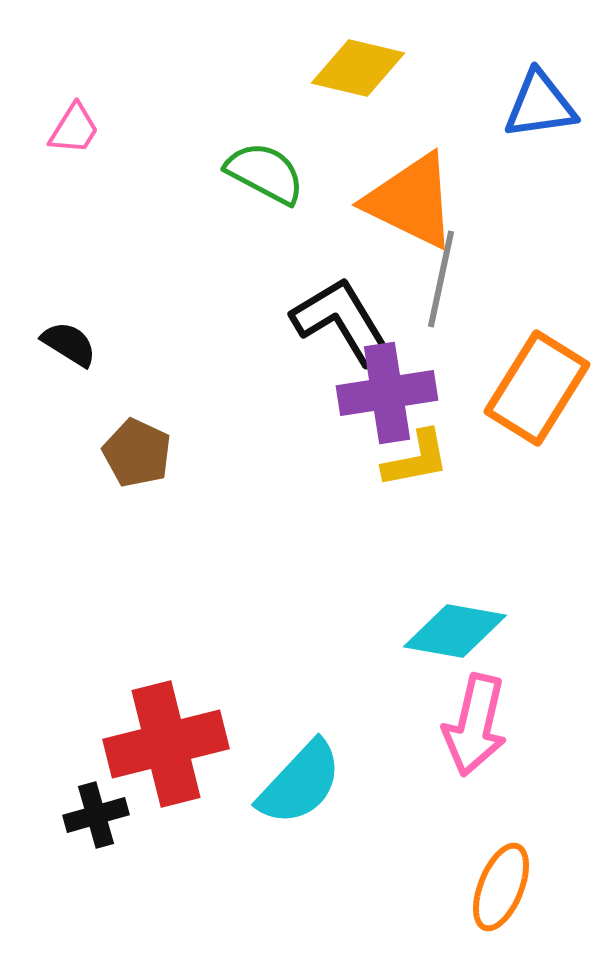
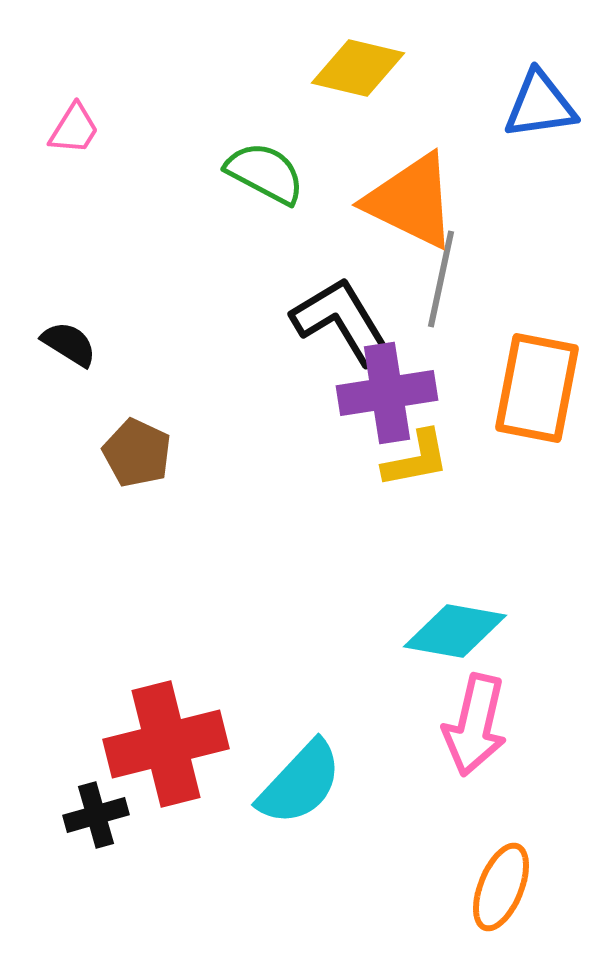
orange rectangle: rotated 21 degrees counterclockwise
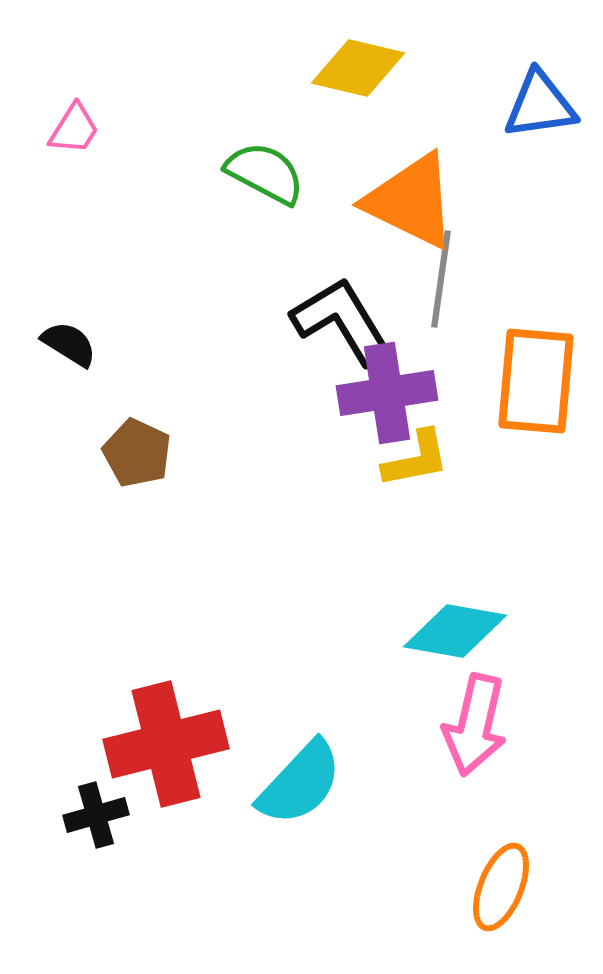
gray line: rotated 4 degrees counterclockwise
orange rectangle: moved 1 px left, 7 px up; rotated 6 degrees counterclockwise
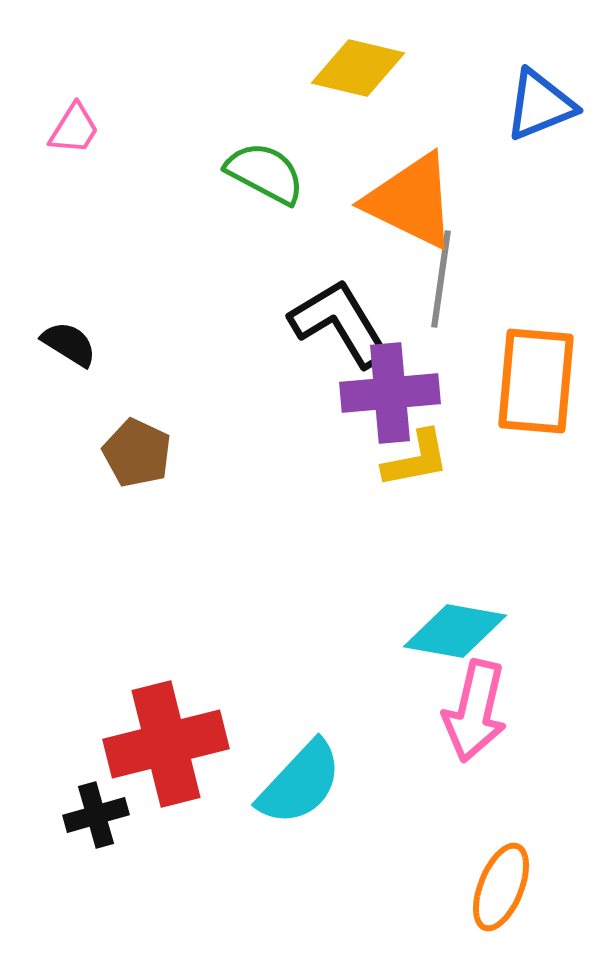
blue triangle: rotated 14 degrees counterclockwise
black L-shape: moved 2 px left, 2 px down
purple cross: moved 3 px right; rotated 4 degrees clockwise
pink arrow: moved 14 px up
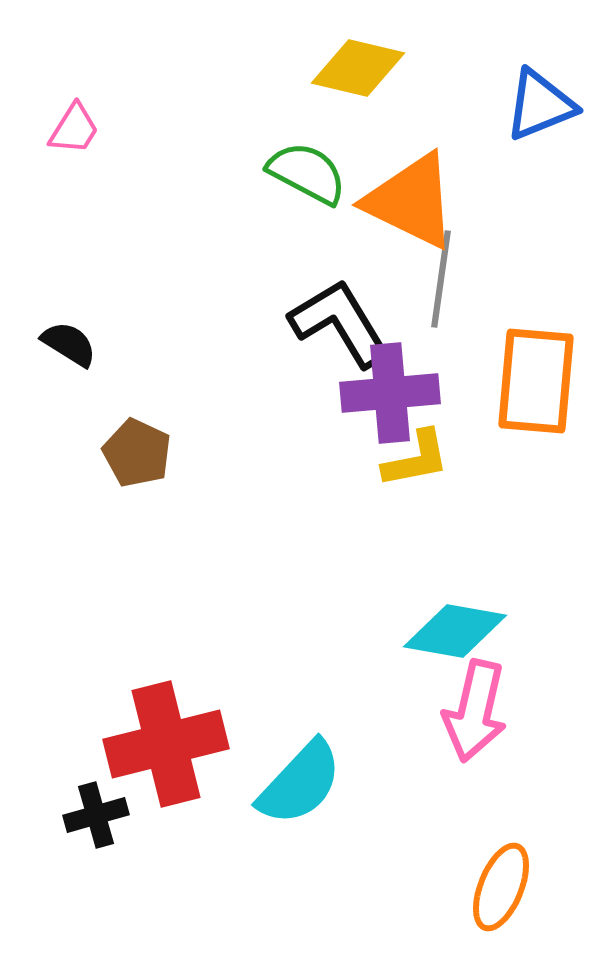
green semicircle: moved 42 px right
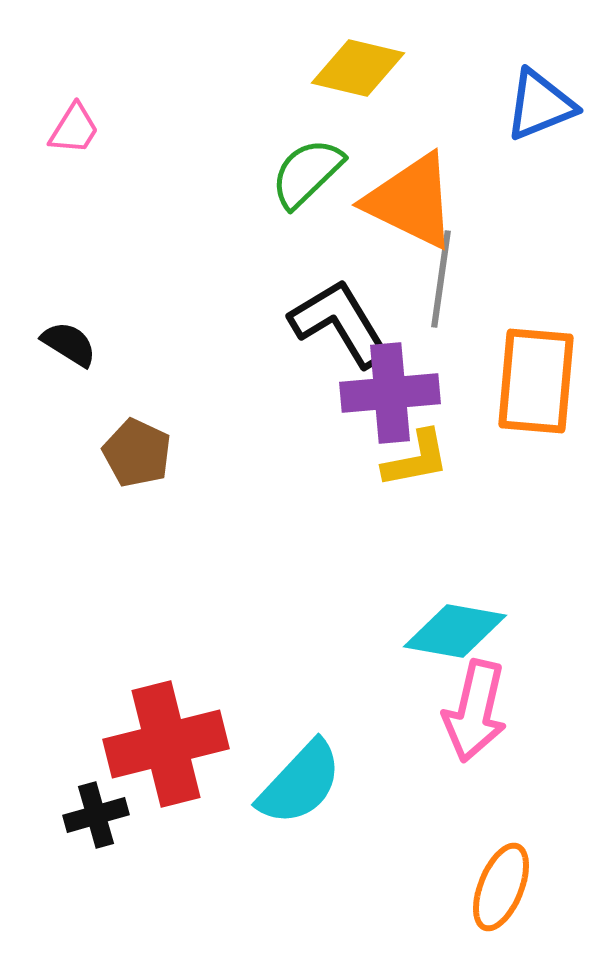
green semicircle: rotated 72 degrees counterclockwise
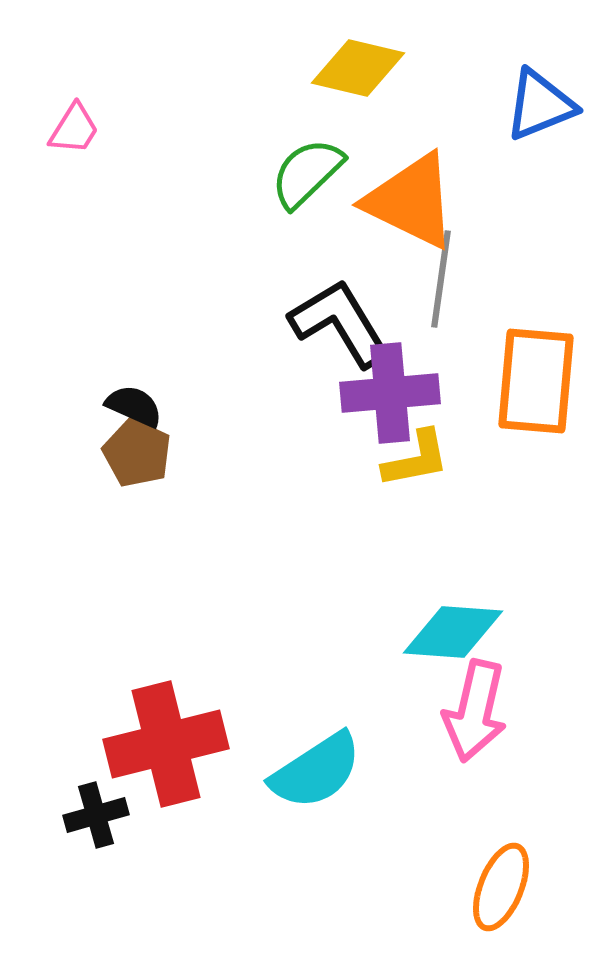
black semicircle: moved 65 px right, 62 px down; rotated 8 degrees counterclockwise
cyan diamond: moved 2 px left, 1 px down; rotated 6 degrees counterclockwise
cyan semicircle: moved 16 px right, 12 px up; rotated 14 degrees clockwise
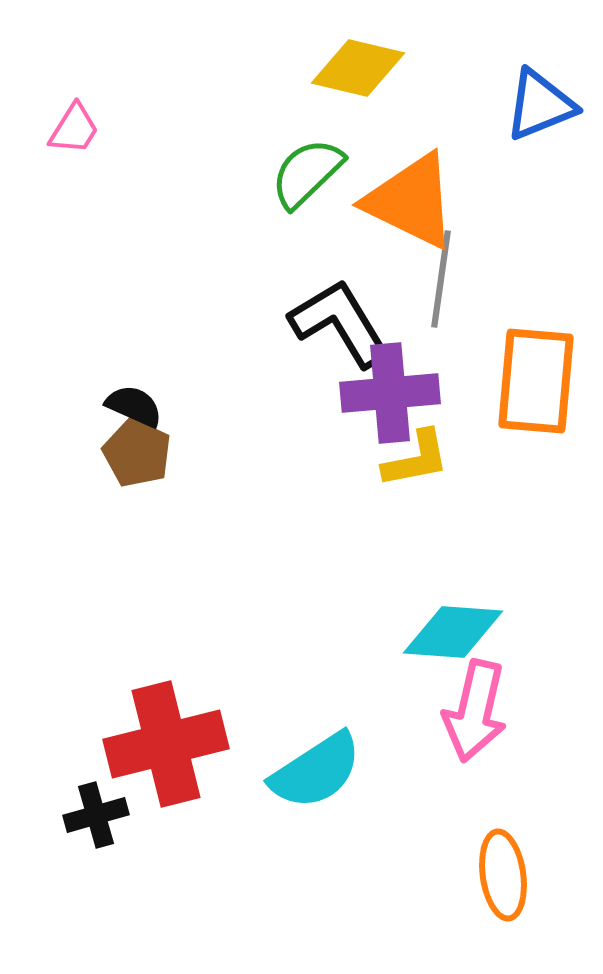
orange ellipse: moved 2 px right, 12 px up; rotated 30 degrees counterclockwise
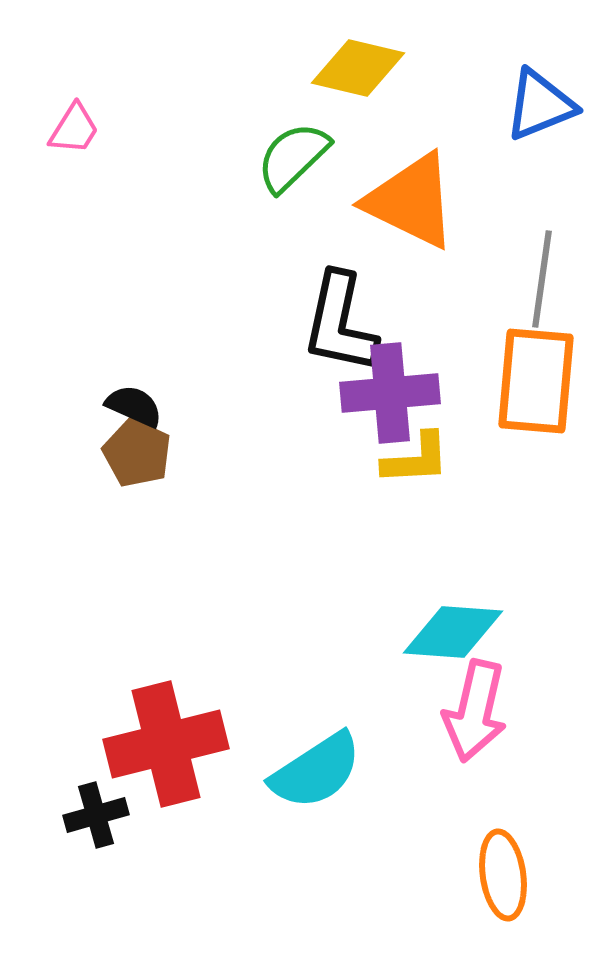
green semicircle: moved 14 px left, 16 px up
gray line: moved 101 px right
black L-shape: rotated 137 degrees counterclockwise
yellow L-shape: rotated 8 degrees clockwise
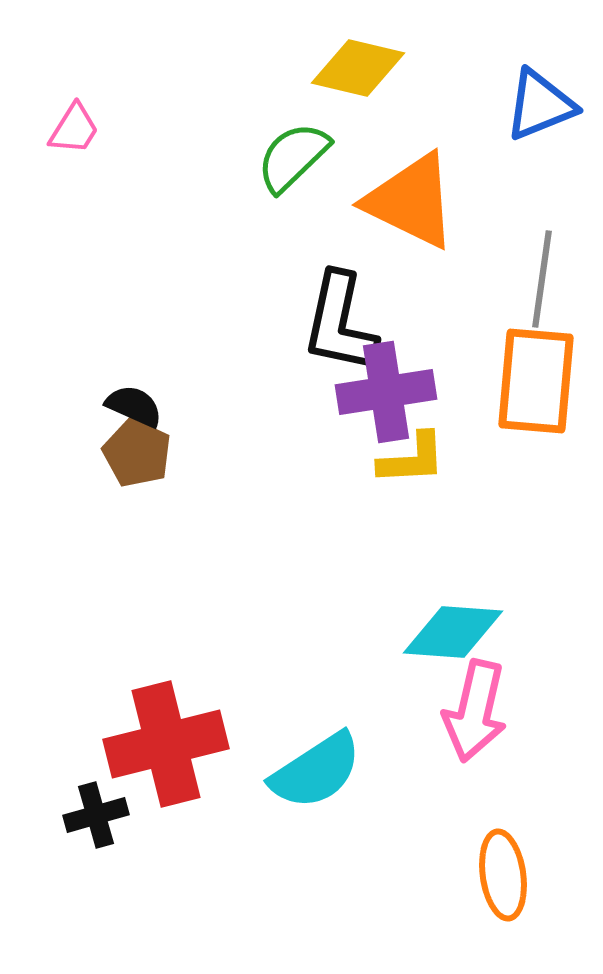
purple cross: moved 4 px left, 1 px up; rotated 4 degrees counterclockwise
yellow L-shape: moved 4 px left
